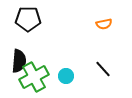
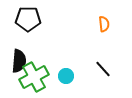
orange semicircle: rotated 84 degrees counterclockwise
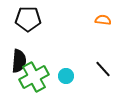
orange semicircle: moved 1 px left, 4 px up; rotated 77 degrees counterclockwise
